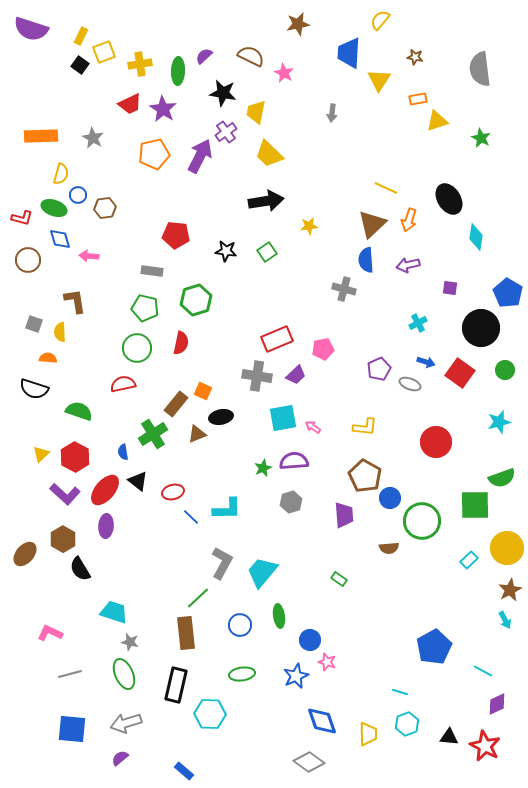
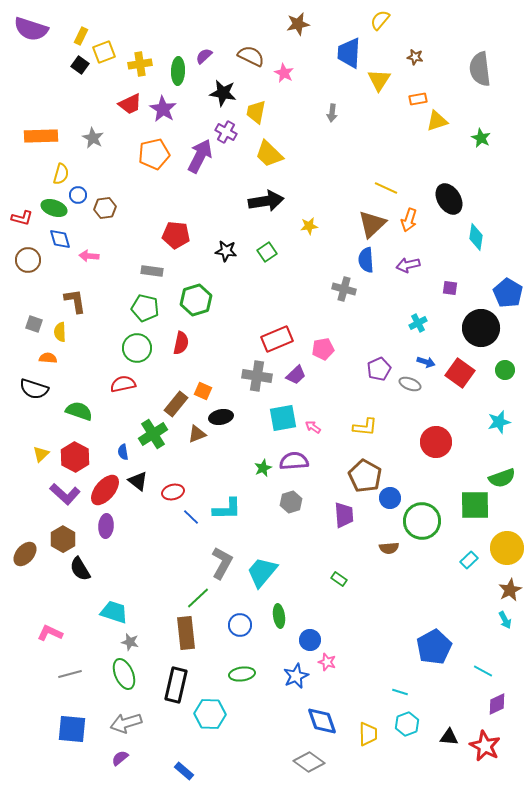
purple cross at (226, 132): rotated 25 degrees counterclockwise
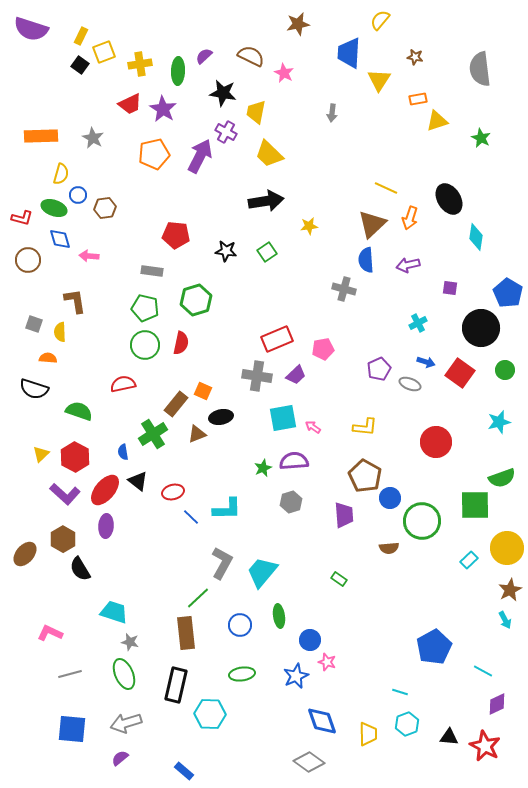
orange arrow at (409, 220): moved 1 px right, 2 px up
green circle at (137, 348): moved 8 px right, 3 px up
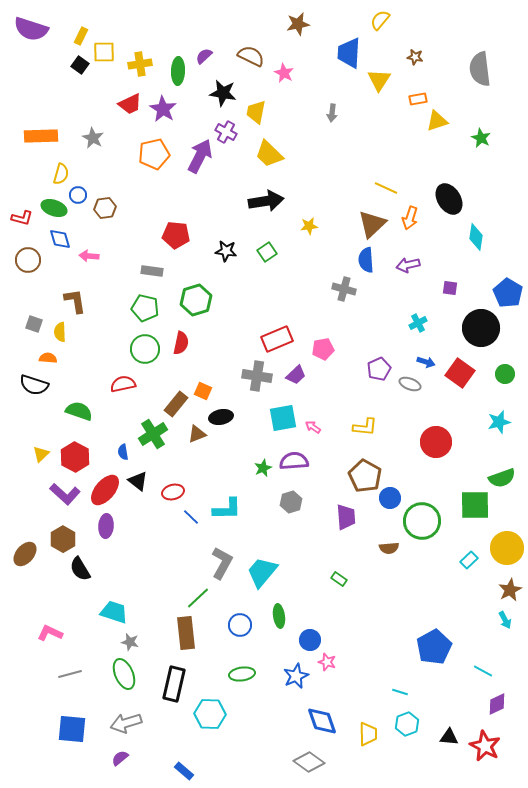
yellow square at (104, 52): rotated 20 degrees clockwise
green circle at (145, 345): moved 4 px down
green circle at (505, 370): moved 4 px down
black semicircle at (34, 389): moved 4 px up
purple trapezoid at (344, 515): moved 2 px right, 2 px down
black rectangle at (176, 685): moved 2 px left, 1 px up
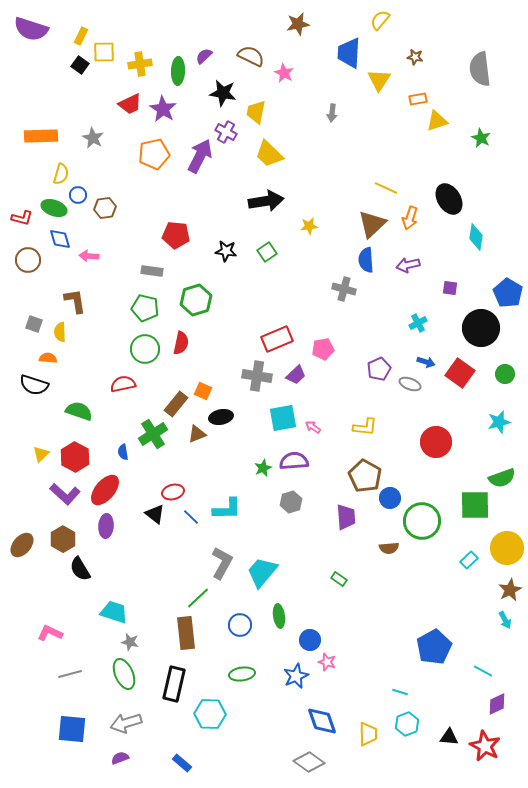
black triangle at (138, 481): moved 17 px right, 33 px down
brown ellipse at (25, 554): moved 3 px left, 9 px up
purple semicircle at (120, 758): rotated 18 degrees clockwise
blue rectangle at (184, 771): moved 2 px left, 8 px up
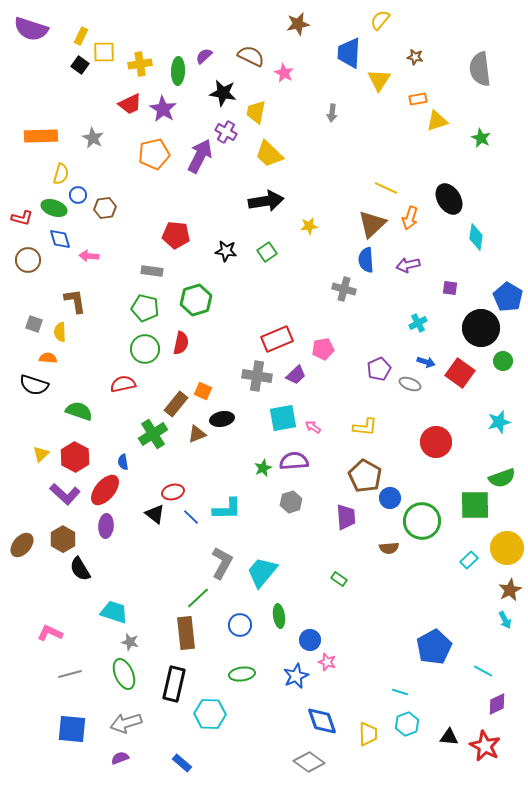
blue pentagon at (508, 293): moved 4 px down
green circle at (505, 374): moved 2 px left, 13 px up
black ellipse at (221, 417): moved 1 px right, 2 px down
blue semicircle at (123, 452): moved 10 px down
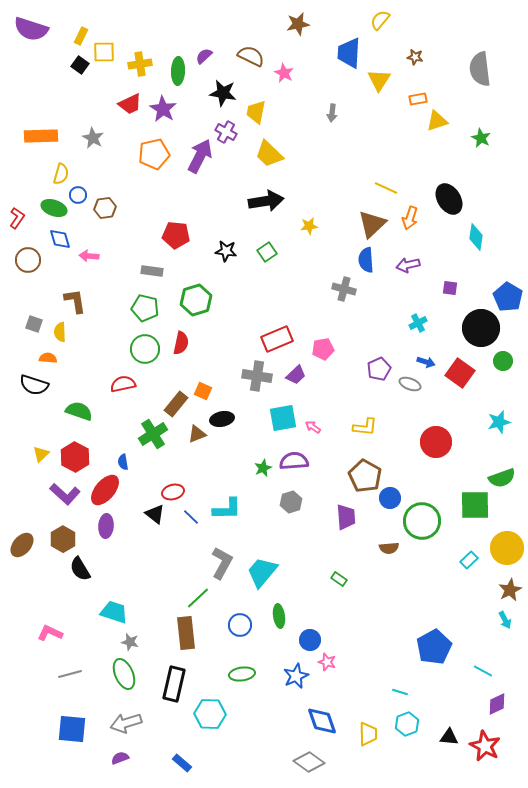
red L-shape at (22, 218): moved 5 px left; rotated 70 degrees counterclockwise
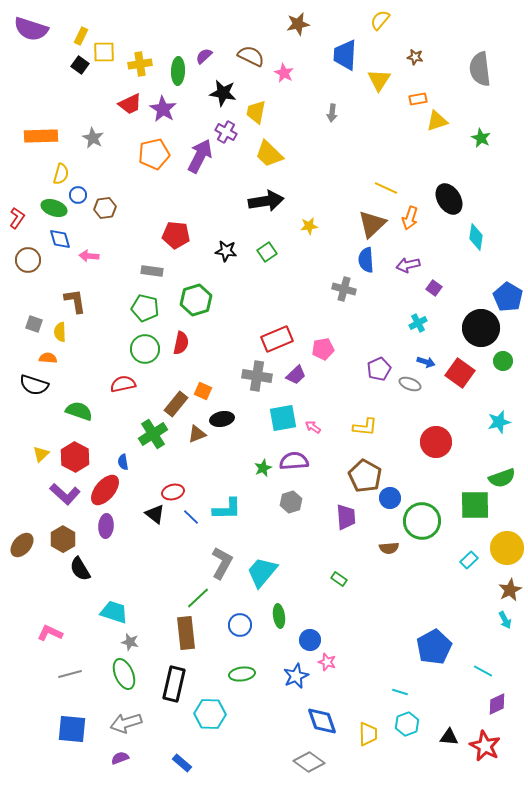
blue trapezoid at (349, 53): moved 4 px left, 2 px down
purple square at (450, 288): moved 16 px left; rotated 28 degrees clockwise
